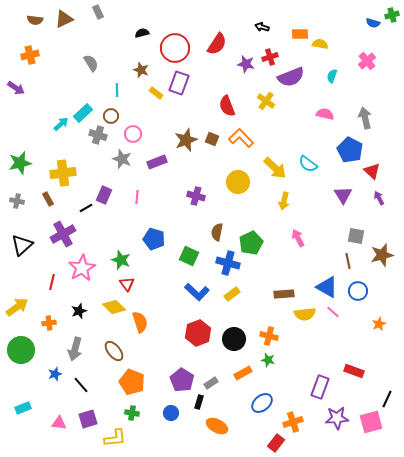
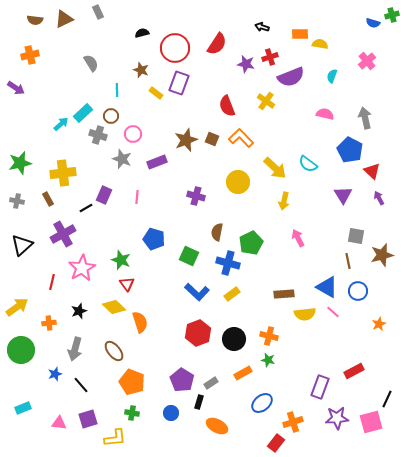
red rectangle at (354, 371): rotated 48 degrees counterclockwise
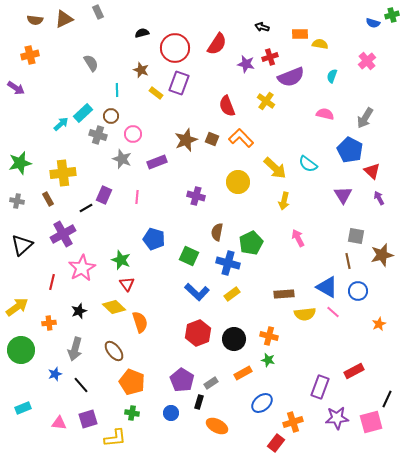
gray arrow at (365, 118): rotated 135 degrees counterclockwise
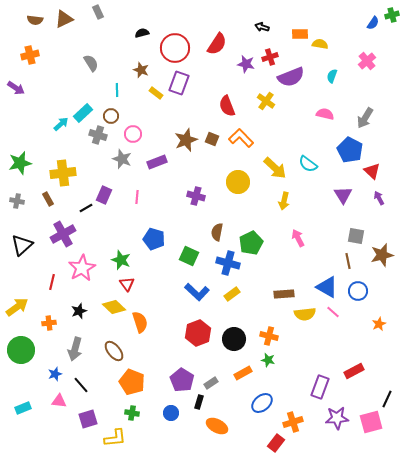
blue semicircle at (373, 23): rotated 72 degrees counterclockwise
pink triangle at (59, 423): moved 22 px up
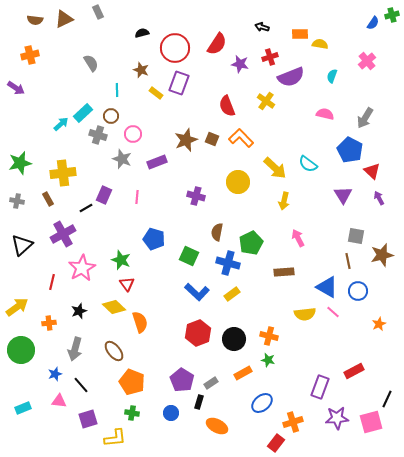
purple star at (246, 64): moved 6 px left
brown rectangle at (284, 294): moved 22 px up
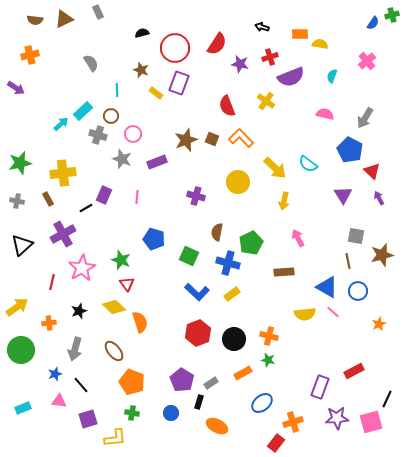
cyan rectangle at (83, 113): moved 2 px up
